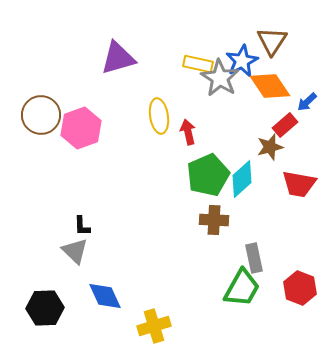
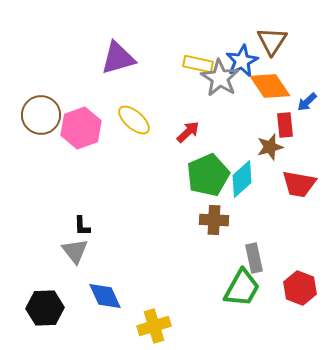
yellow ellipse: moved 25 px left, 4 px down; rotated 40 degrees counterclockwise
red rectangle: rotated 55 degrees counterclockwise
red arrow: rotated 60 degrees clockwise
gray triangle: rotated 8 degrees clockwise
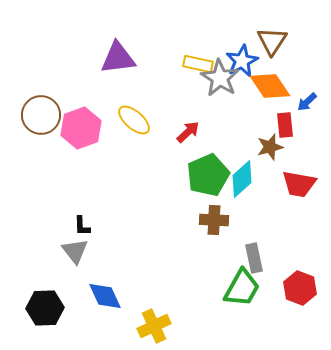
purple triangle: rotated 9 degrees clockwise
yellow cross: rotated 8 degrees counterclockwise
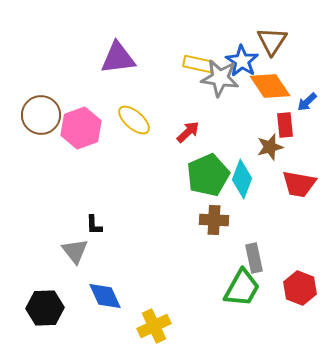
blue star: rotated 12 degrees counterclockwise
gray star: rotated 24 degrees counterclockwise
cyan diamond: rotated 27 degrees counterclockwise
black L-shape: moved 12 px right, 1 px up
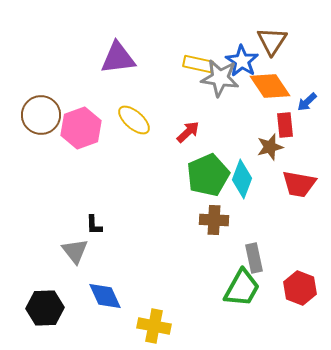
yellow cross: rotated 36 degrees clockwise
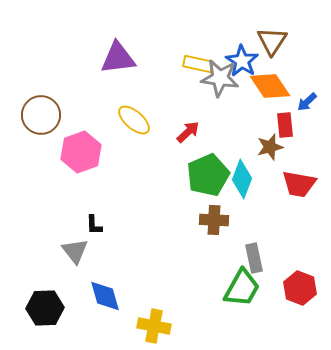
pink hexagon: moved 24 px down
blue diamond: rotated 9 degrees clockwise
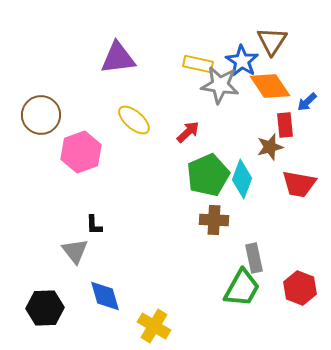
gray star: moved 7 px down
yellow cross: rotated 20 degrees clockwise
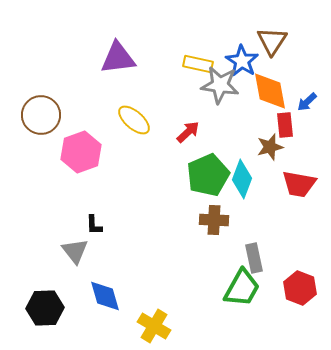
orange diamond: moved 5 px down; rotated 24 degrees clockwise
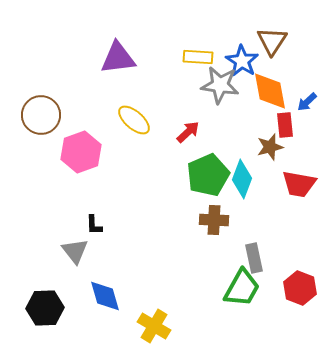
yellow rectangle: moved 7 px up; rotated 8 degrees counterclockwise
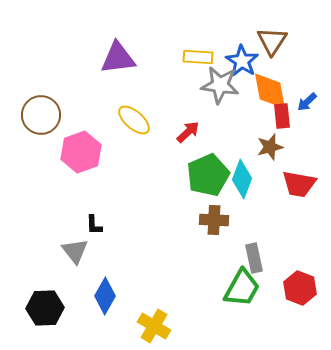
red rectangle: moved 3 px left, 9 px up
blue diamond: rotated 45 degrees clockwise
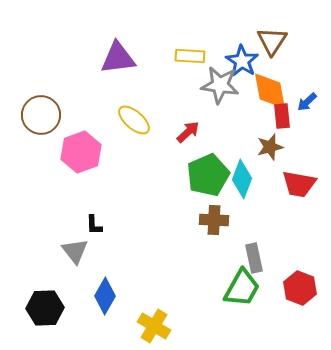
yellow rectangle: moved 8 px left, 1 px up
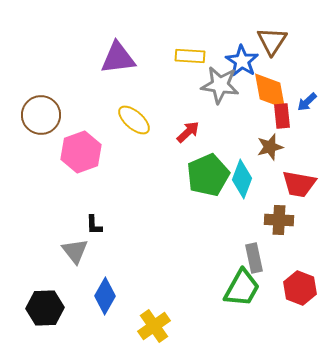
brown cross: moved 65 px right
yellow cross: rotated 24 degrees clockwise
